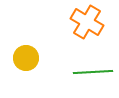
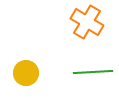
yellow circle: moved 15 px down
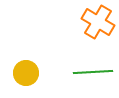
orange cross: moved 11 px right
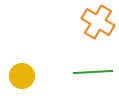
yellow circle: moved 4 px left, 3 px down
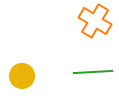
orange cross: moved 3 px left, 1 px up
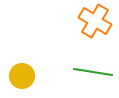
green line: rotated 12 degrees clockwise
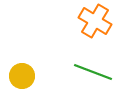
green line: rotated 12 degrees clockwise
